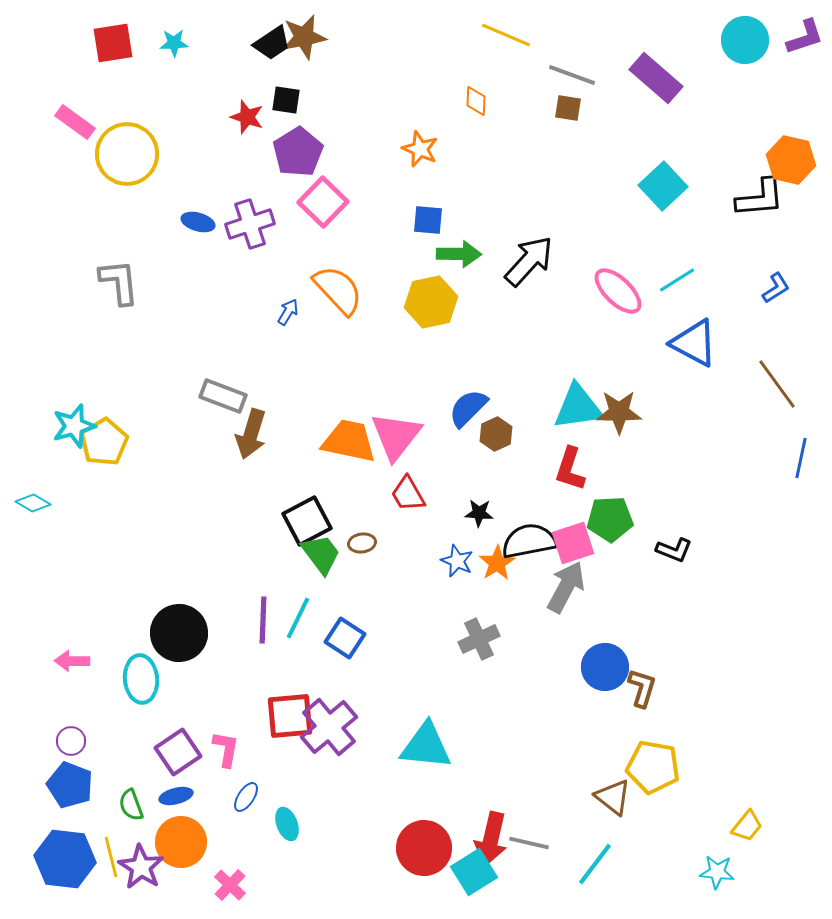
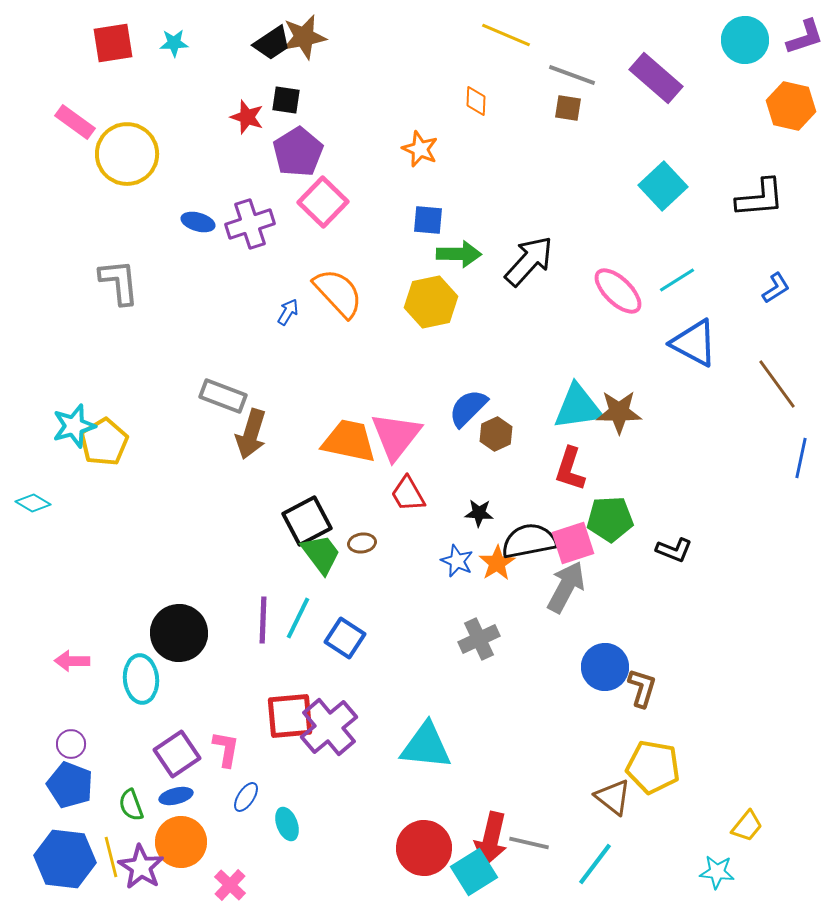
orange hexagon at (791, 160): moved 54 px up
orange semicircle at (338, 290): moved 3 px down
purple circle at (71, 741): moved 3 px down
purple square at (178, 752): moved 1 px left, 2 px down
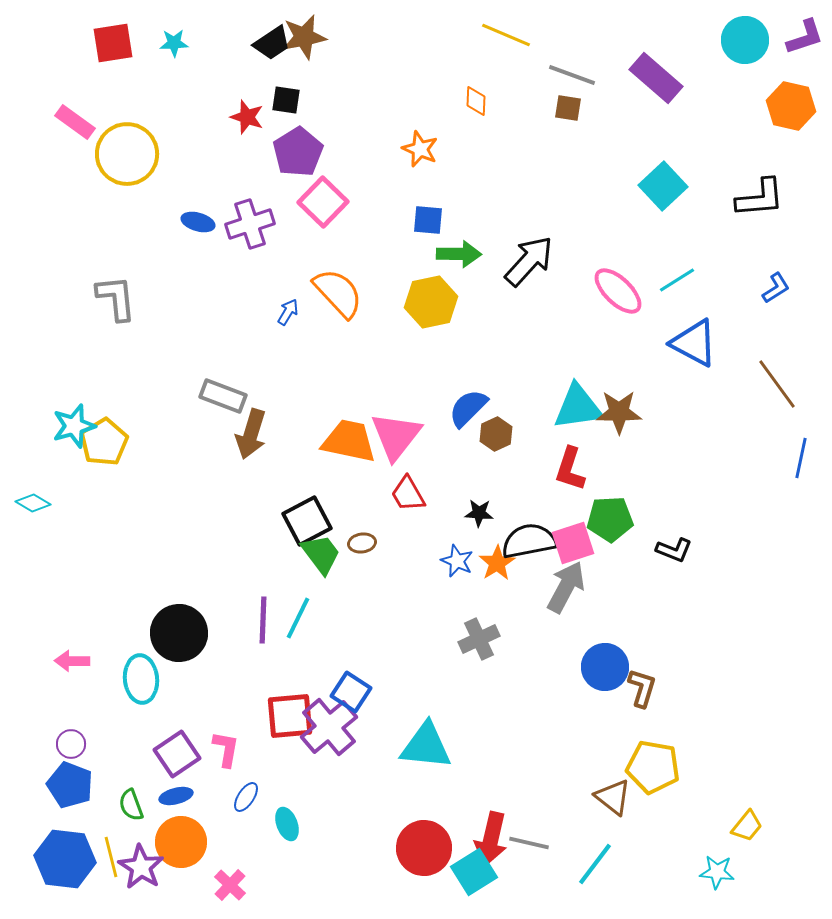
gray L-shape at (119, 282): moved 3 px left, 16 px down
blue square at (345, 638): moved 6 px right, 54 px down
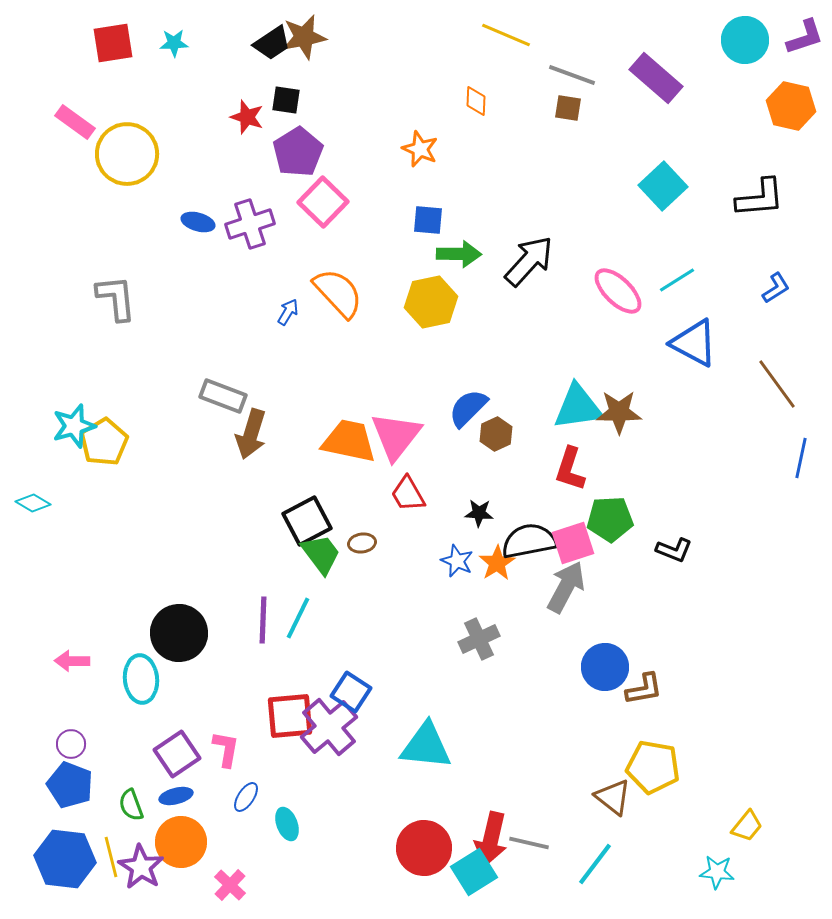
brown L-shape at (642, 688): moved 2 px right, 1 px down; rotated 63 degrees clockwise
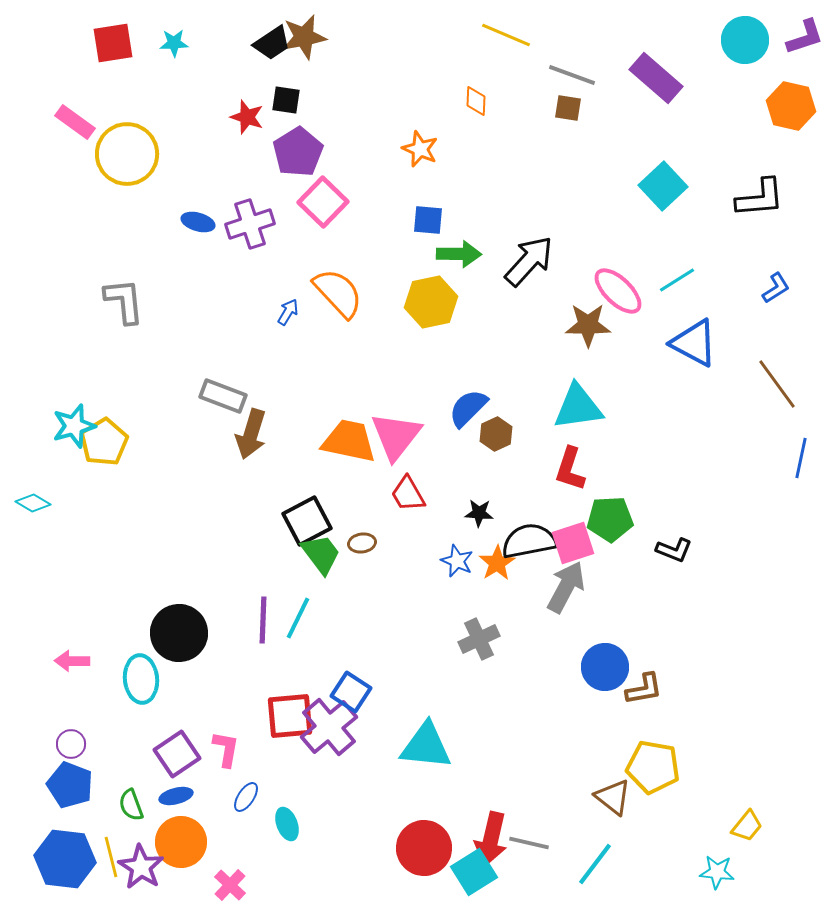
gray L-shape at (116, 298): moved 8 px right, 3 px down
brown star at (619, 412): moved 31 px left, 87 px up
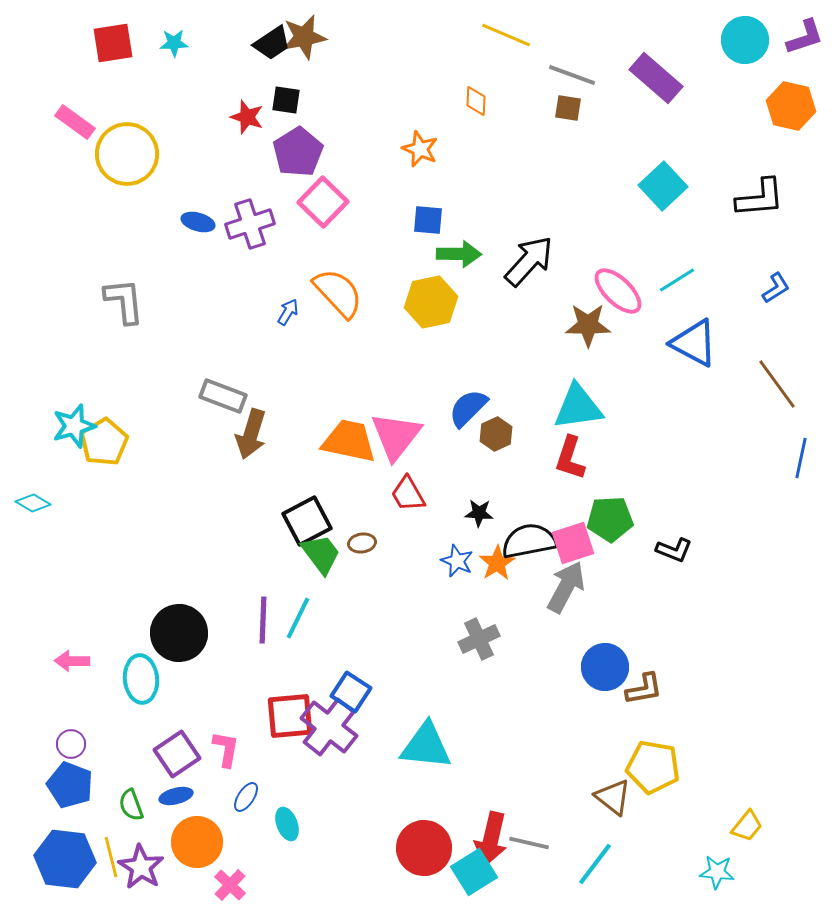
red L-shape at (570, 469): moved 11 px up
purple cross at (329, 727): rotated 12 degrees counterclockwise
orange circle at (181, 842): moved 16 px right
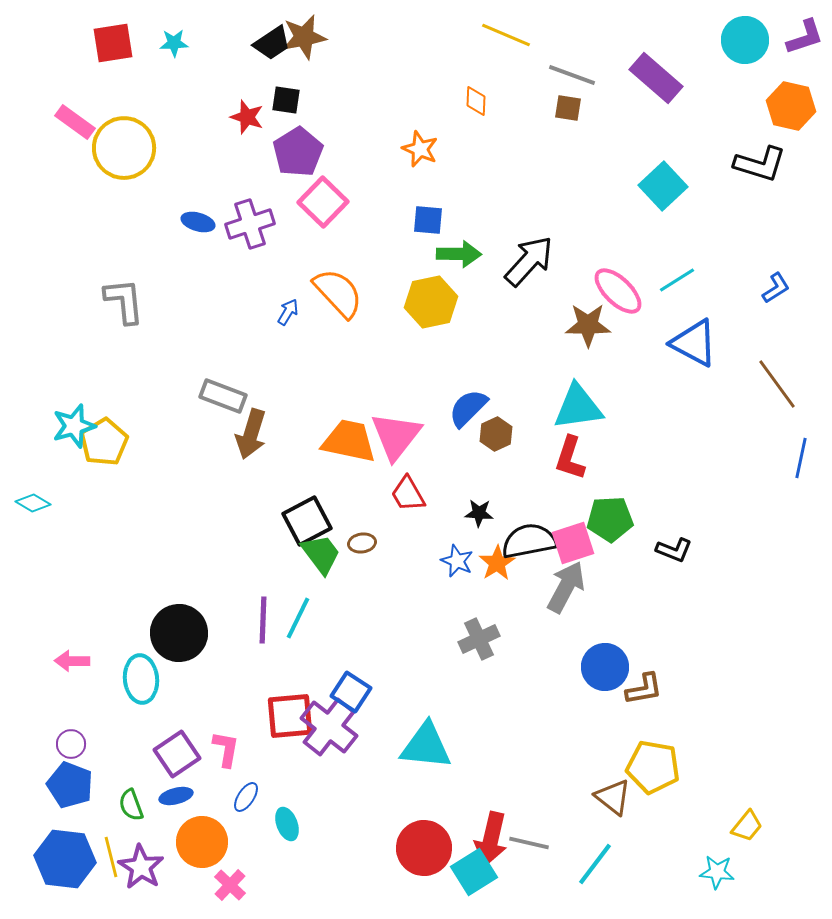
yellow circle at (127, 154): moved 3 px left, 6 px up
black L-shape at (760, 198): moved 34 px up; rotated 22 degrees clockwise
orange circle at (197, 842): moved 5 px right
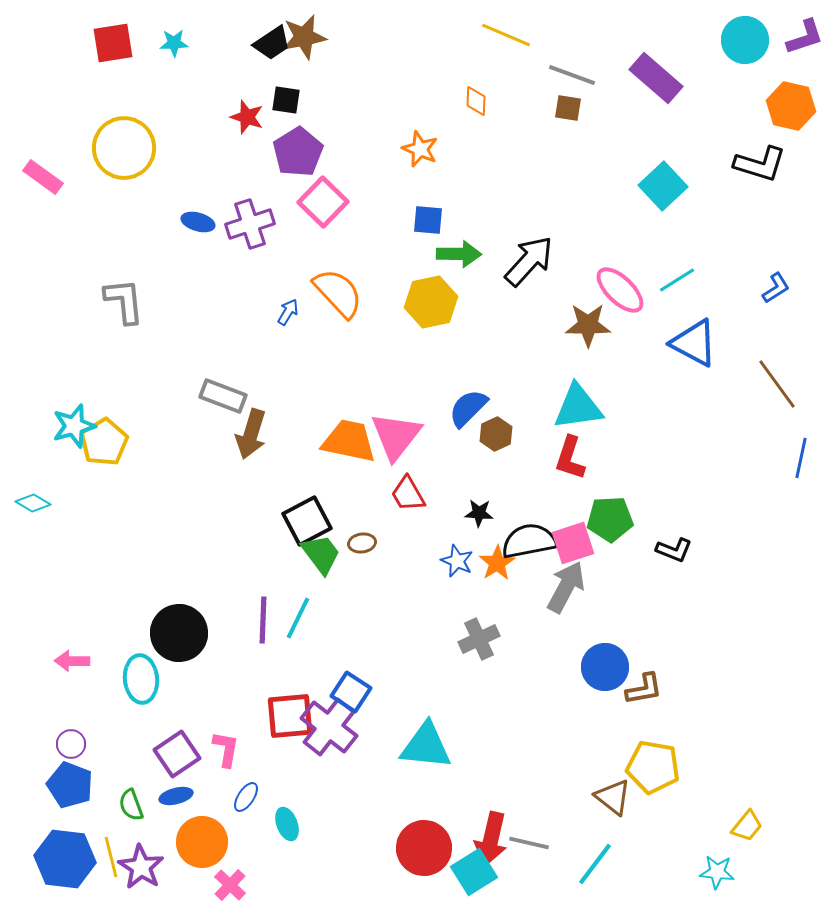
pink rectangle at (75, 122): moved 32 px left, 55 px down
pink ellipse at (618, 291): moved 2 px right, 1 px up
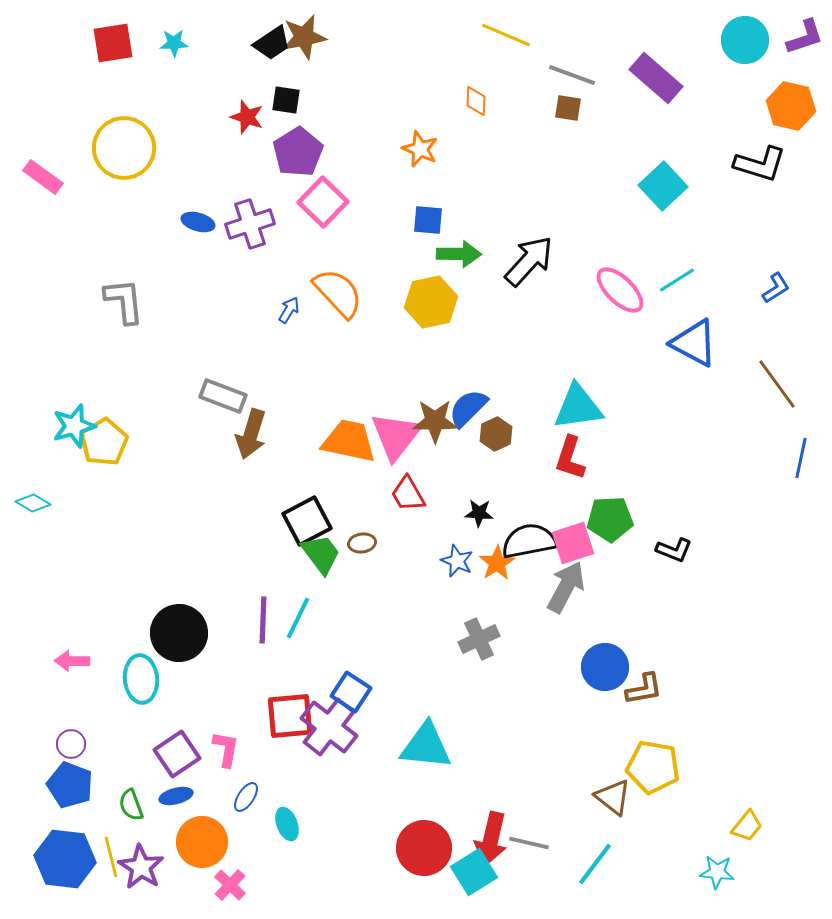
blue arrow at (288, 312): moved 1 px right, 2 px up
brown star at (588, 325): moved 153 px left, 96 px down
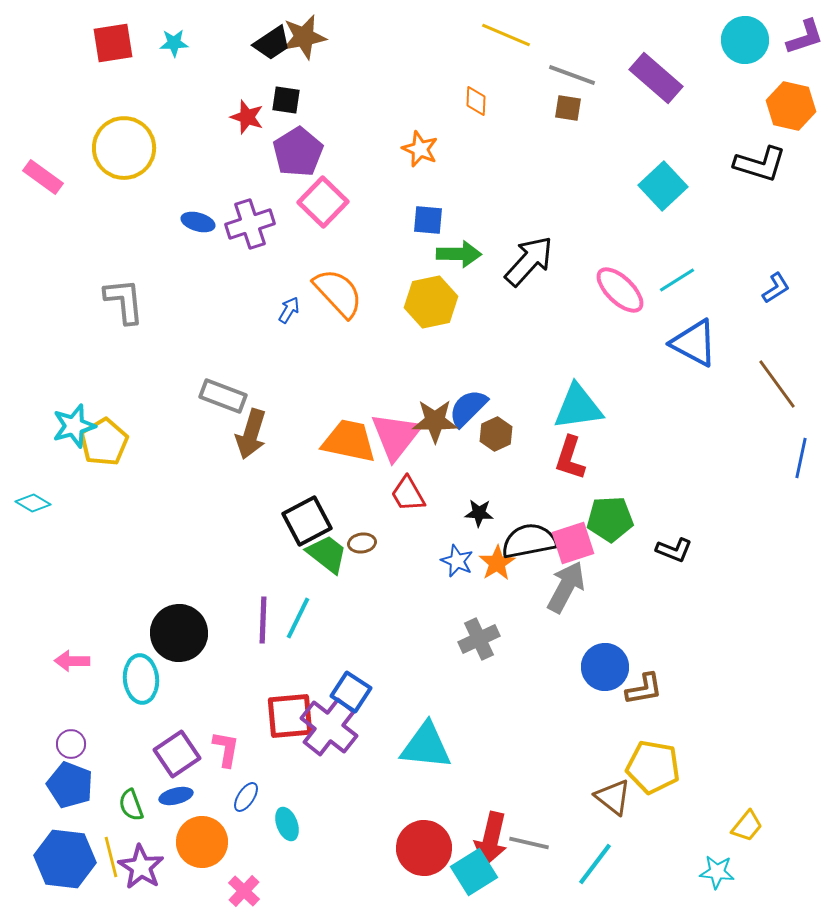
green trapezoid at (321, 554): moved 6 px right; rotated 15 degrees counterclockwise
pink cross at (230, 885): moved 14 px right, 6 px down
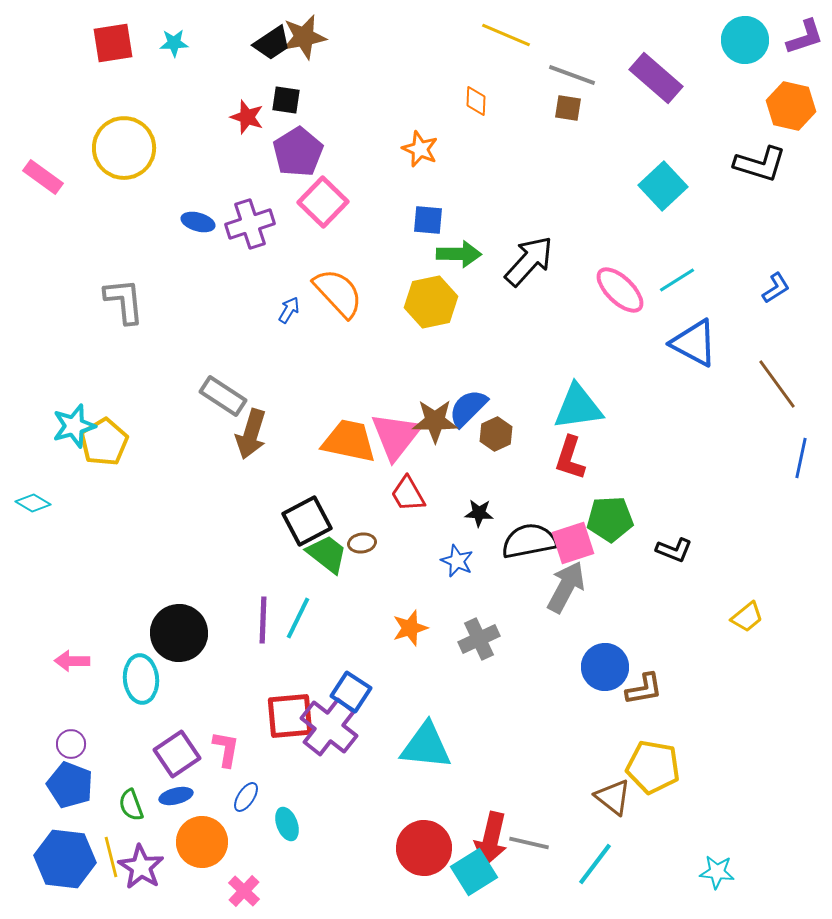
gray rectangle at (223, 396): rotated 12 degrees clockwise
orange star at (497, 563): moved 87 px left, 65 px down; rotated 15 degrees clockwise
yellow trapezoid at (747, 826): moved 209 px up; rotated 12 degrees clockwise
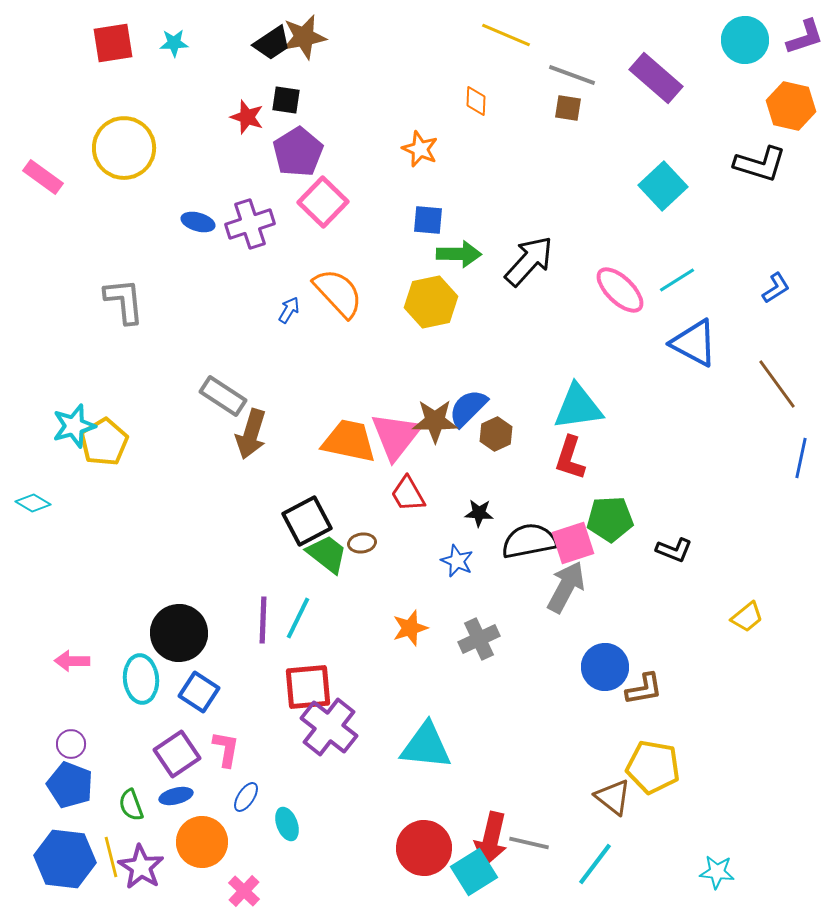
blue square at (351, 692): moved 152 px left
red square at (290, 716): moved 18 px right, 29 px up
